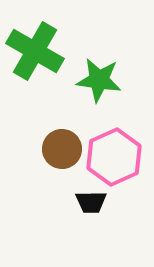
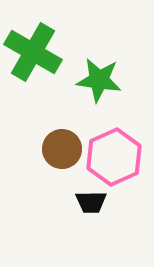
green cross: moved 2 px left, 1 px down
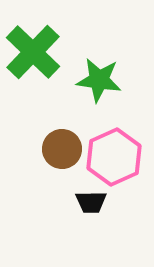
green cross: rotated 14 degrees clockwise
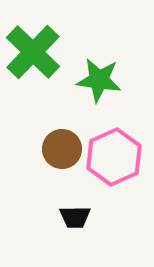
black trapezoid: moved 16 px left, 15 px down
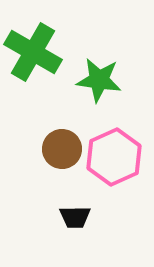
green cross: rotated 14 degrees counterclockwise
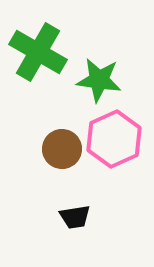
green cross: moved 5 px right
pink hexagon: moved 18 px up
black trapezoid: rotated 8 degrees counterclockwise
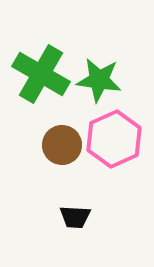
green cross: moved 3 px right, 22 px down
brown circle: moved 4 px up
black trapezoid: rotated 12 degrees clockwise
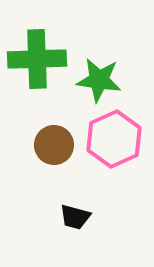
green cross: moved 4 px left, 15 px up; rotated 32 degrees counterclockwise
brown circle: moved 8 px left
black trapezoid: rotated 12 degrees clockwise
